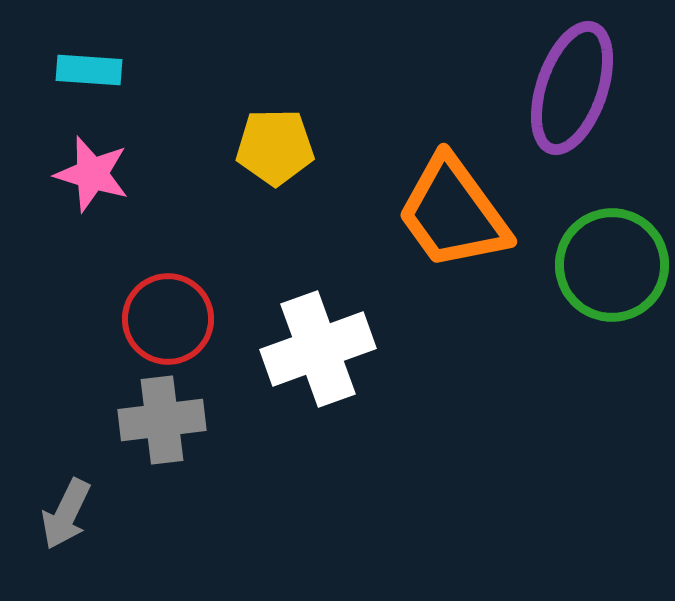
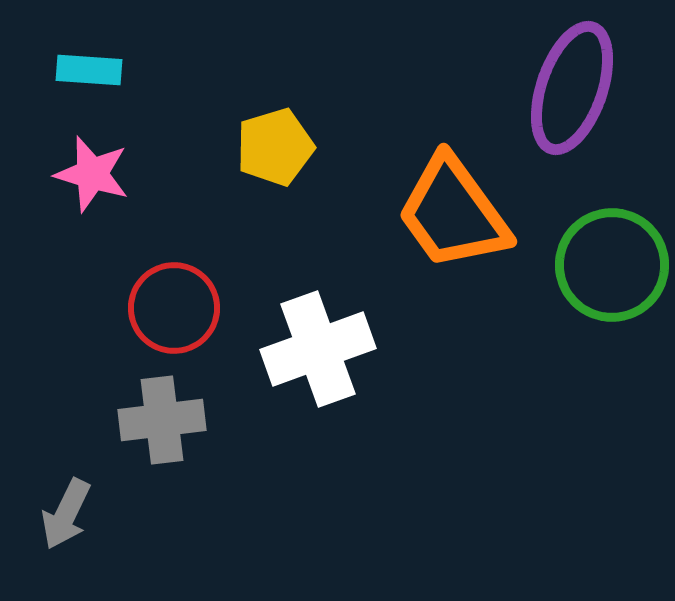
yellow pentagon: rotated 16 degrees counterclockwise
red circle: moved 6 px right, 11 px up
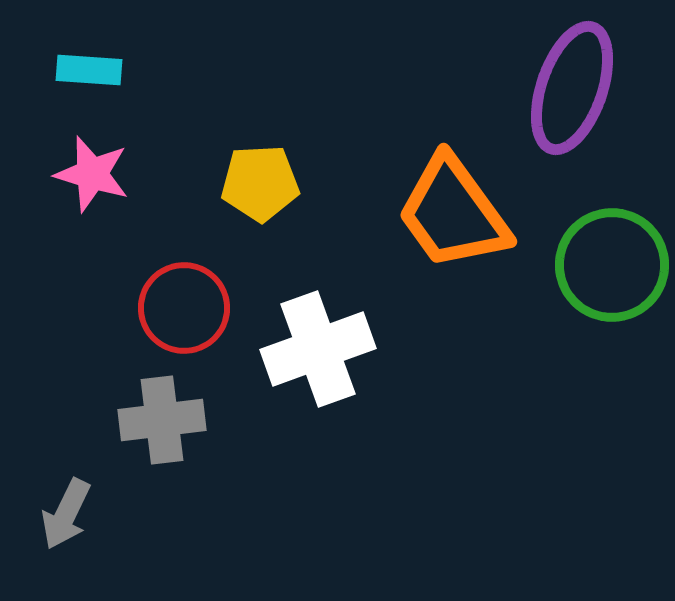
yellow pentagon: moved 15 px left, 36 px down; rotated 14 degrees clockwise
red circle: moved 10 px right
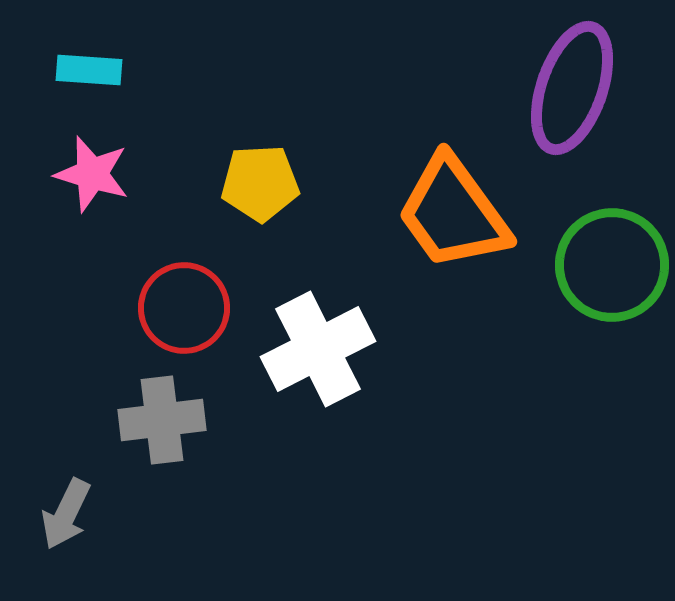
white cross: rotated 7 degrees counterclockwise
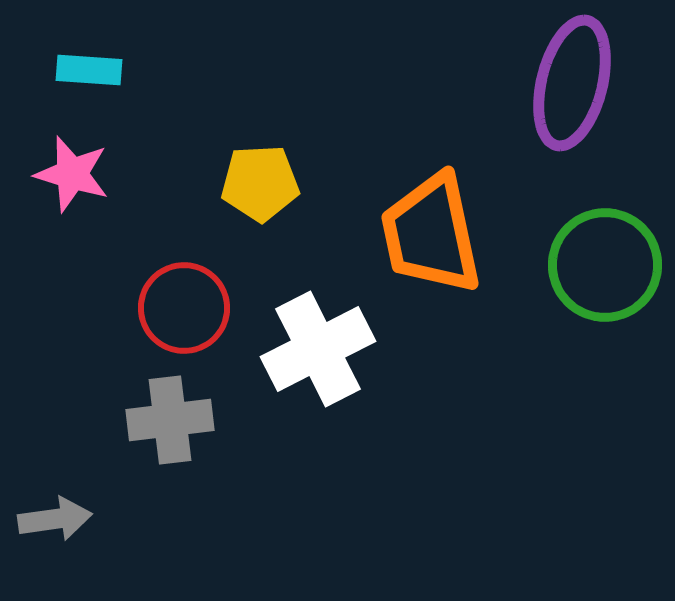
purple ellipse: moved 5 px up; rotated 5 degrees counterclockwise
pink star: moved 20 px left
orange trapezoid: moved 22 px left, 21 px down; rotated 24 degrees clockwise
green circle: moved 7 px left
gray cross: moved 8 px right
gray arrow: moved 11 px left, 5 px down; rotated 124 degrees counterclockwise
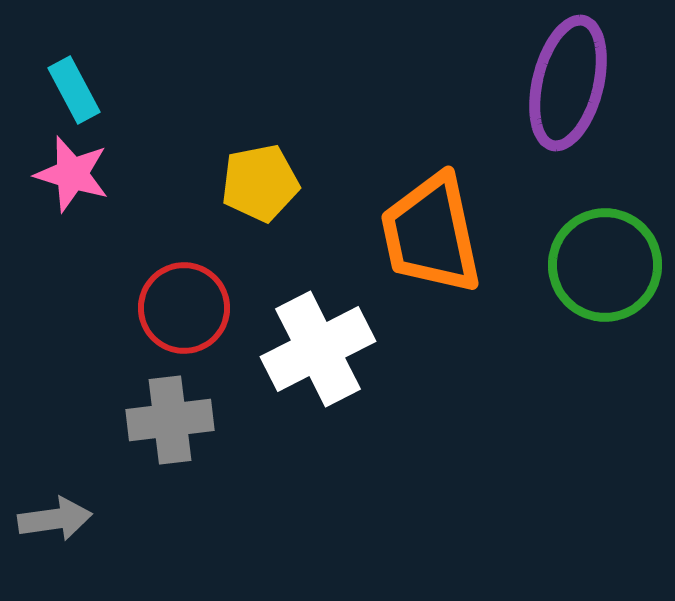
cyan rectangle: moved 15 px left, 20 px down; rotated 58 degrees clockwise
purple ellipse: moved 4 px left
yellow pentagon: rotated 8 degrees counterclockwise
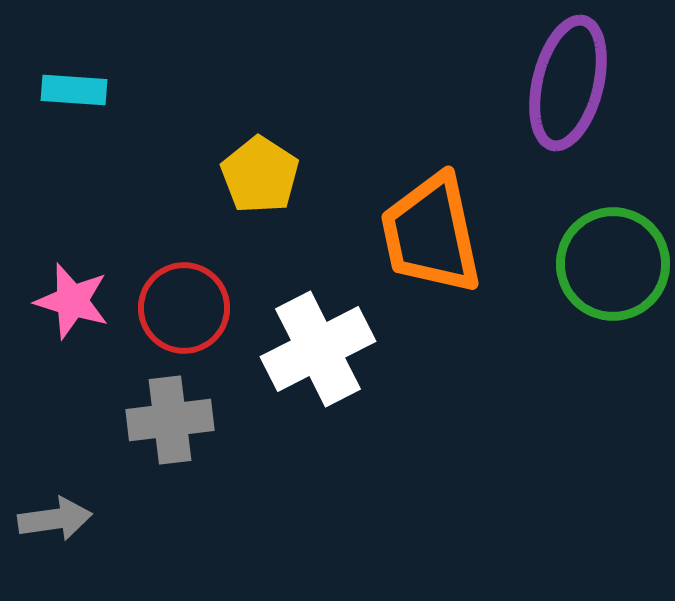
cyan rectangle: rotated 58 degrees counterclockwise
pink star: moved 127 px down
yellow pentagon: moved 8 px up; rotated 28 degrees counterclockwise
green circle: moved 8 px right, 1 px up
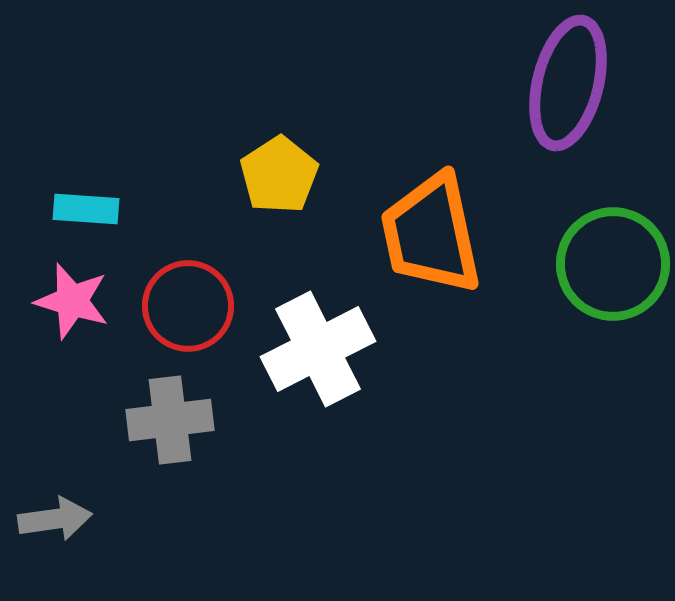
cyan rectangle: moved 12 px right, 119 px down
yellow pentagon: moved 19 px right; rotated 6 degrees clockwise
red circle: moved 4 px right, 2 px up
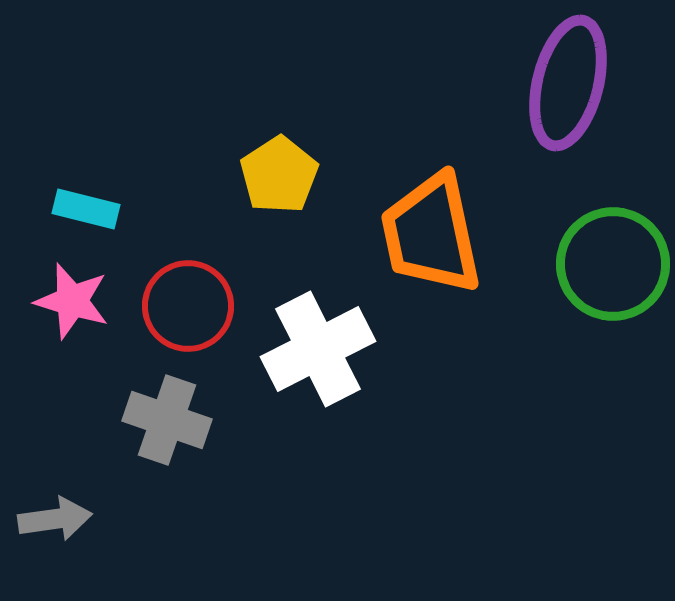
cyan rectangle: rotated 10 degrees clockwise
gray cross: moved 3 px left; rotated 26 degrees clockwise
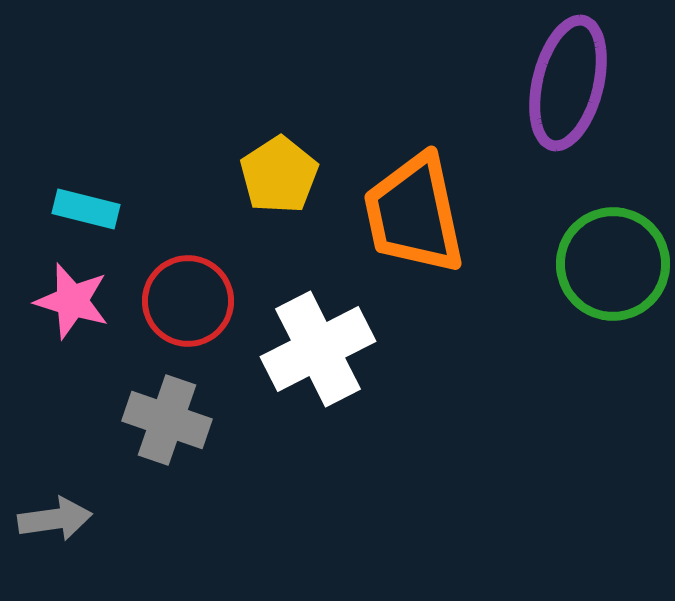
orange trapezoid: moved 17 px left, 20 px up
red circle: moved 5 px up
